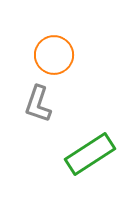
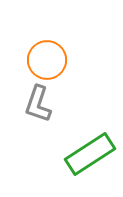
orange circle: moved 7 px left, 5 px down
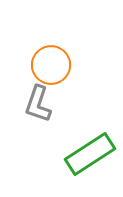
orange circle: moved 4 px right, 5 px down
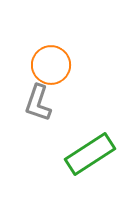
gray L-shape: moved 1 px up
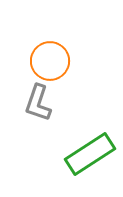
orange circle: moved 1 px left, 4 px up
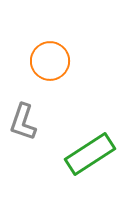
gray L-shape: moved 15 px left, 19 px down
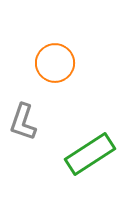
orange circle: moved 5 px right, 2 px down
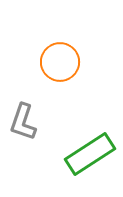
orange circle: moved 5 px right, 1 px up
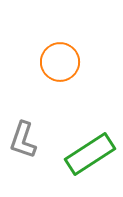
gray L-shape: moved 18 px down
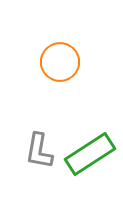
gray L-shape: moved 16 px right, 11 px down; rotated 9 degrees counterclockwise
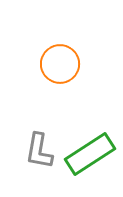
orange circle: moved 2 px down
